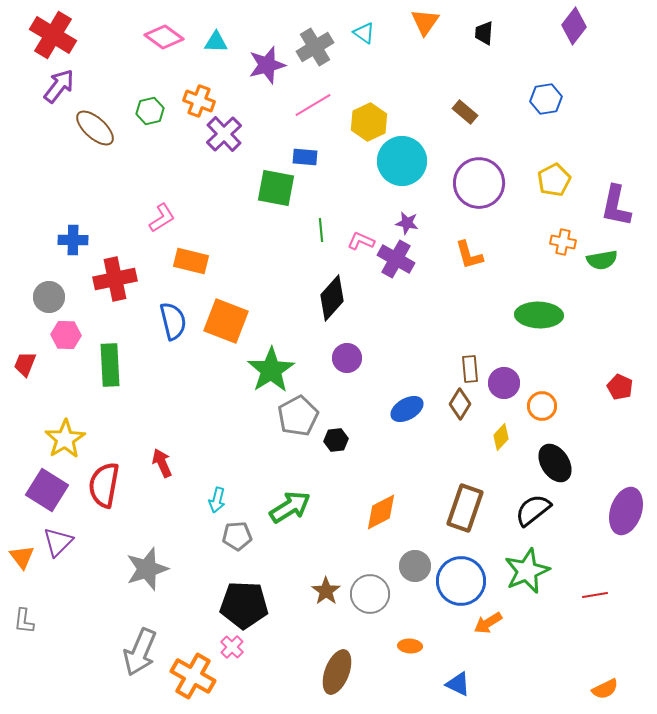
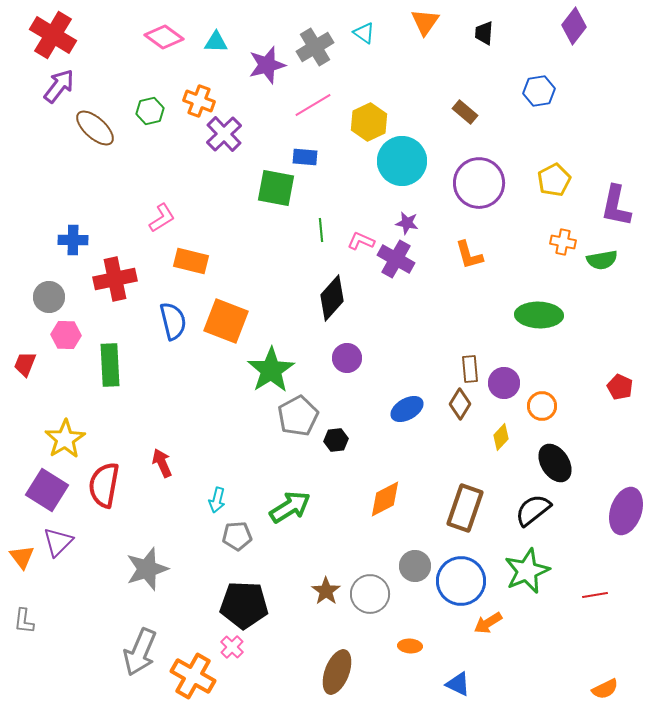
blue hexagon at (546, 99): moved 7 px left, 8 px up
orange diamond at (381, 512): moved 4 px right, 13 px up
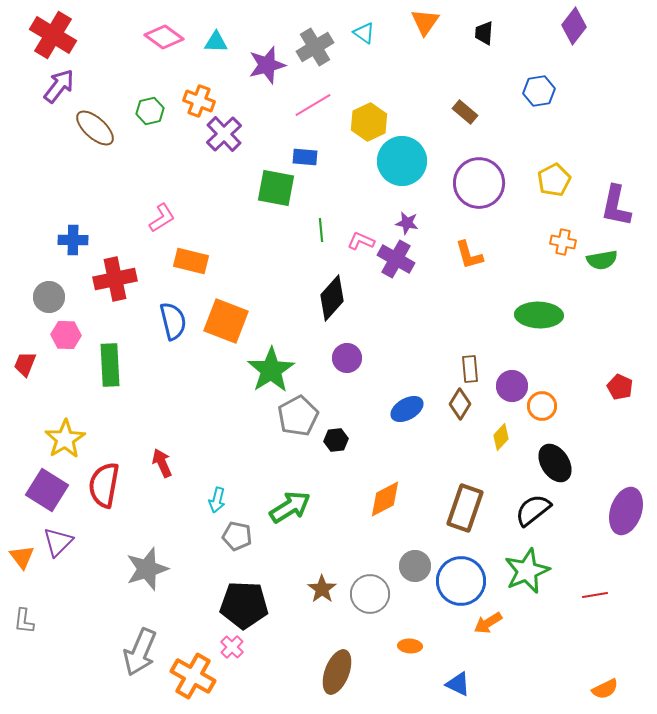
purple circle at (504, 383): moved 8 px right, 3 px down
gray pentagon at (237, 536): rotated 16 degrees clockwise
brown star at (326, 591): moved 4 px left, 2 px up
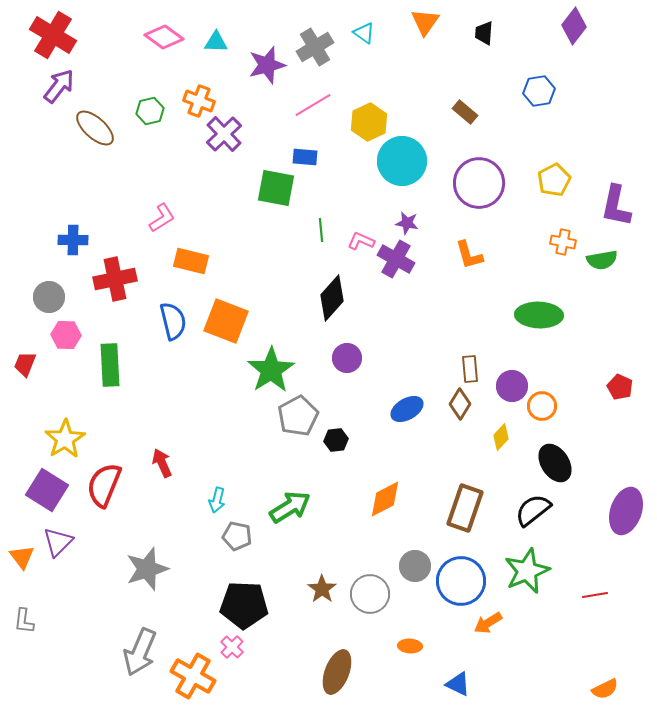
red semicircle at (104, 485): rotated 12 degrees clockwise
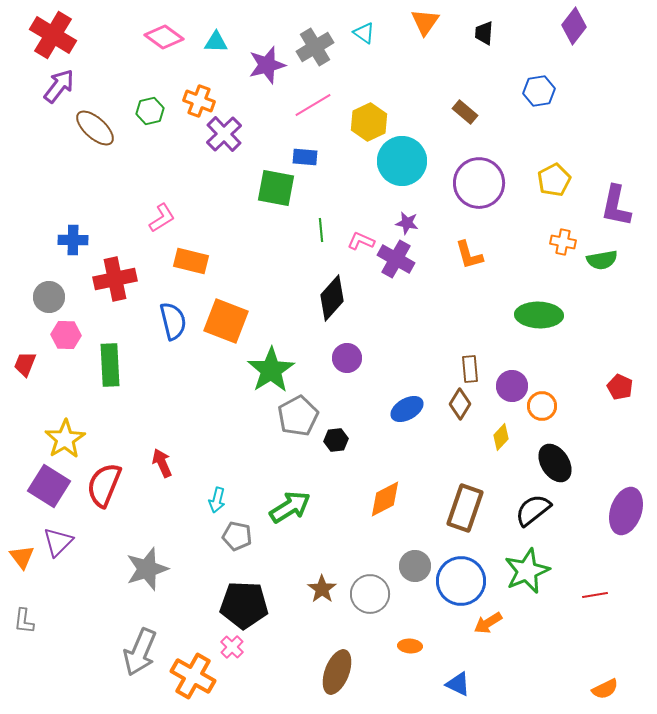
purple square at (47, 490): moved 2 px right, 4 px up
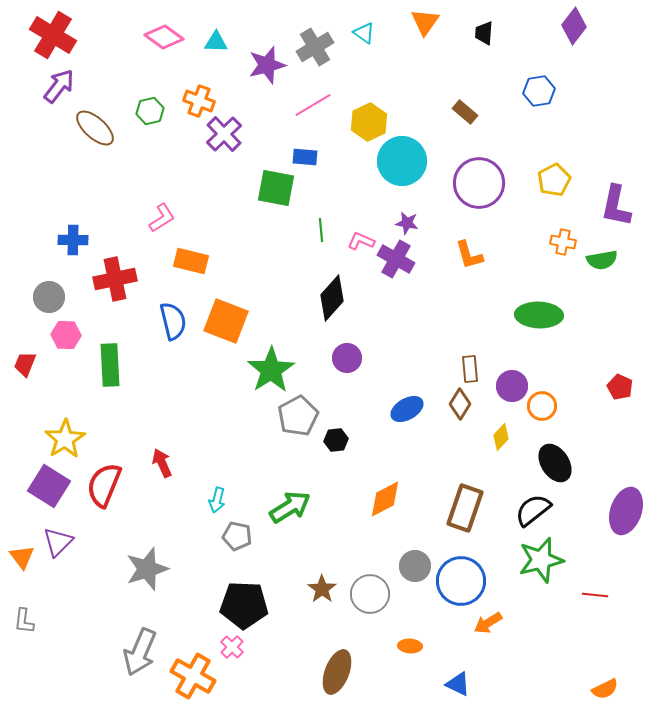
green star at (527, 571): moved 14 px right, 11 px up; rotated 9 degrees clockwise
red line at (595, 595): rotated 15 degrees clockwise
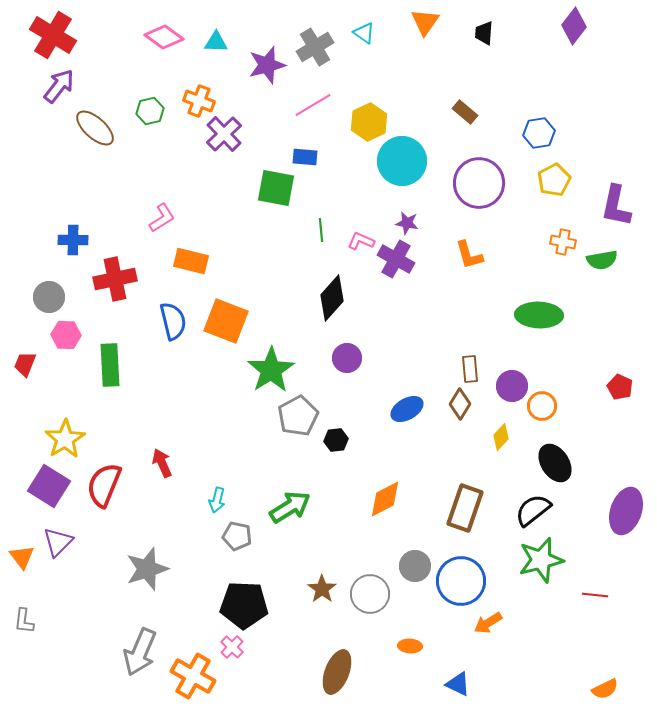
blue hexagon at (539, 91): moved 42 px down
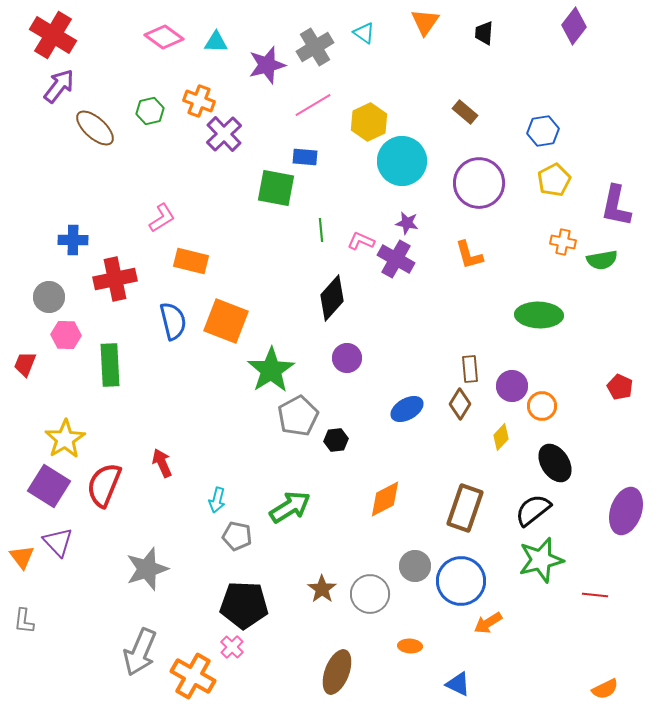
blue hexagon at (539, 133): moved 4 px right, 2 px up
purple triangle at (58, 542): rotated 28 degrees counterclockwise
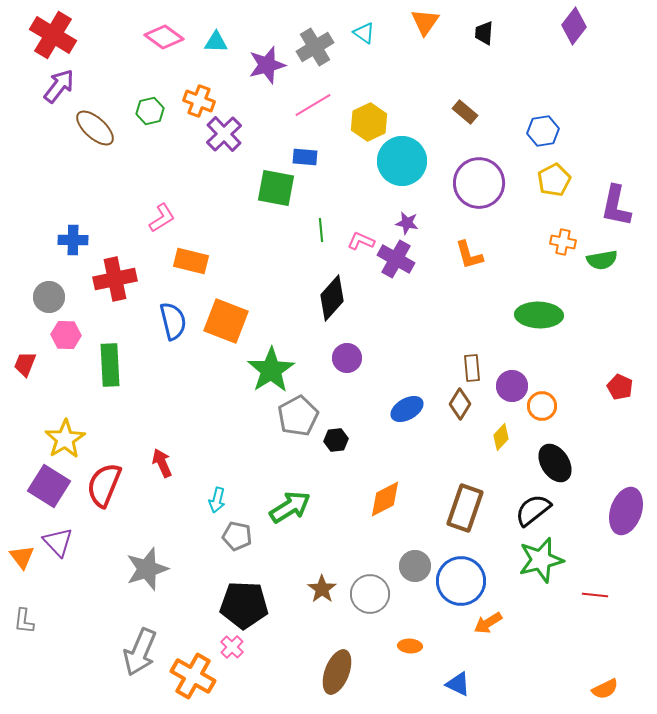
brown rectangle at (470, 369): moved 2 px right, 1 px up
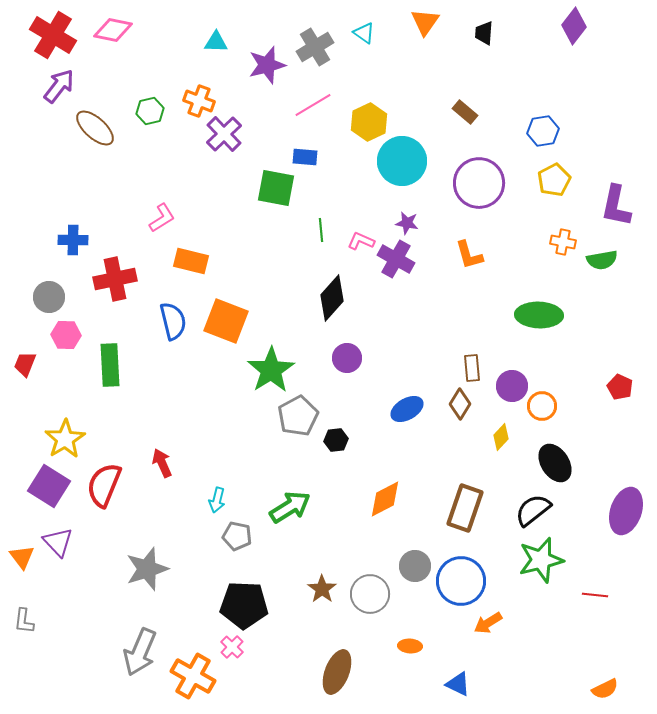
pink diamond at (164, 37): moved 51 px left, 7 px up; rotated 24 degrees counterclockwise
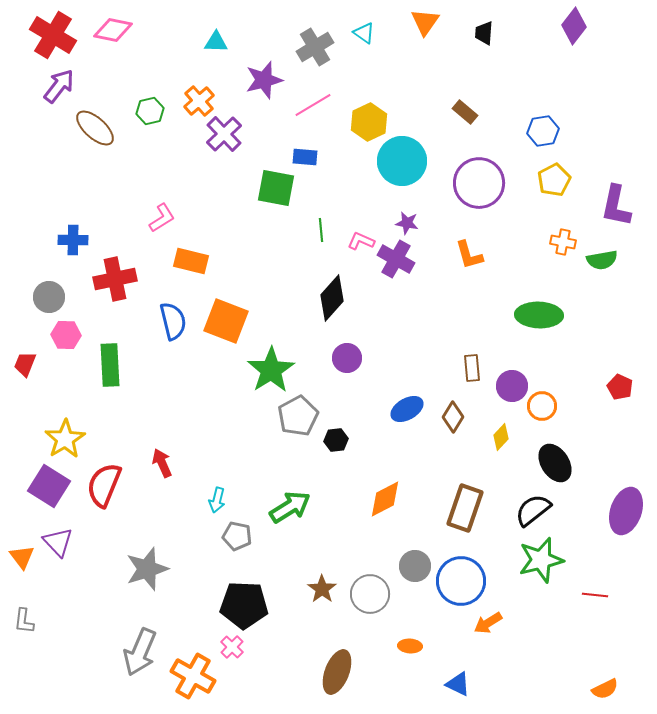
purple star at (267, 65): moved 3 px left, 15 px down
orange cross at (199, 101): rotated 28 degrees clockwise
brown diamond at (460, 404): moved 7 px left, 13 px down
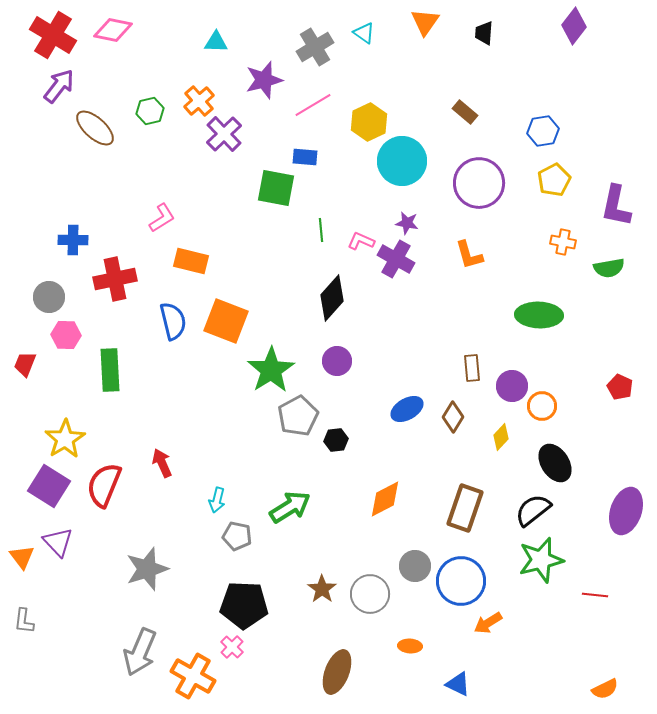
green semicircle at (602, 260): moved 7 px right, 8 px down
purple circle at (347, 358): moved 10 px left, 3 px down
green rectangle at (110, 365): moved 5 px down
